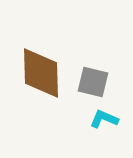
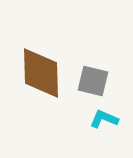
gray square: moved 1 px up
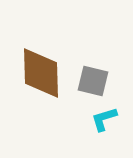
cyan L-shape: rotated 40 degrees counterclockwise
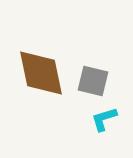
brown diamond: rotated 10 degrees counterclockwise
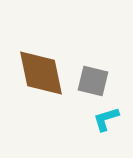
cyan L-shape: moved 2 px right
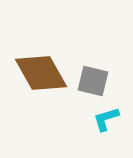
brown diamond: rotated 18 degrees counterclockwise
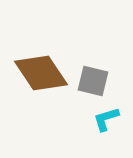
brown diamond: rotated 4 degrees counterclockwise
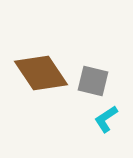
cyan L-shape: rotated 16 degrees counterclockwise
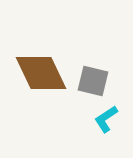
brown diamond: rotated 8 degrees clockwise
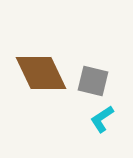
cyan L-shape: moved 4 px left
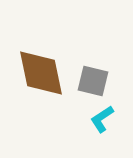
brown diamond: rotated 14 degrees clockwise
